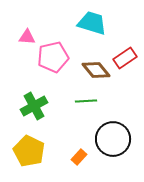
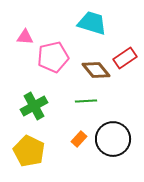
pink triangle: moved 2 px left
orange rectangle: moved 18 px up
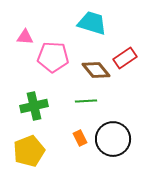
pink pentagon: rotated 16 degrees clockwise
green cross: rotated 16 degrees clockwise
orange rectangle: moved 1 px right, 1 px up; rotated 70 degrees counterclockwise
yellow pentagon: rotated 24 degrees clockwise
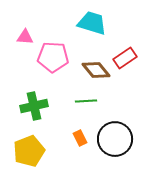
black circle: moved 2 px right
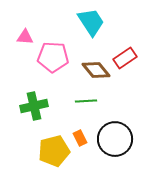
cyan trapezoid: moved 1 px left, 1 px up; rotated 40 degrees clockwise
yellow pentagon: moved 25 px right; rotated 8 degrees clockwise
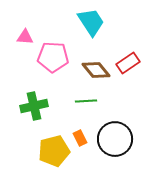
red rectangle: moved 3 px right, 5 px down
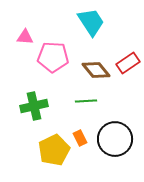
yellow pentagon: moved 1 px up; rotated 12 degrees counterclockwise
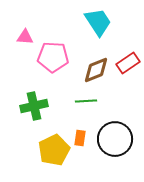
cyan trapezoid: moved 7 px right
brown diamond: rotated 72 degrees counterclockwise
orange rectangle: rotated 35 degrees clockwise
